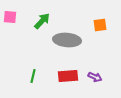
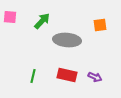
red rectangle: moved 1 px left, 1 px up; rotated 18 degrees clockwise
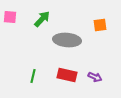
green arrow: moved 2 px up
